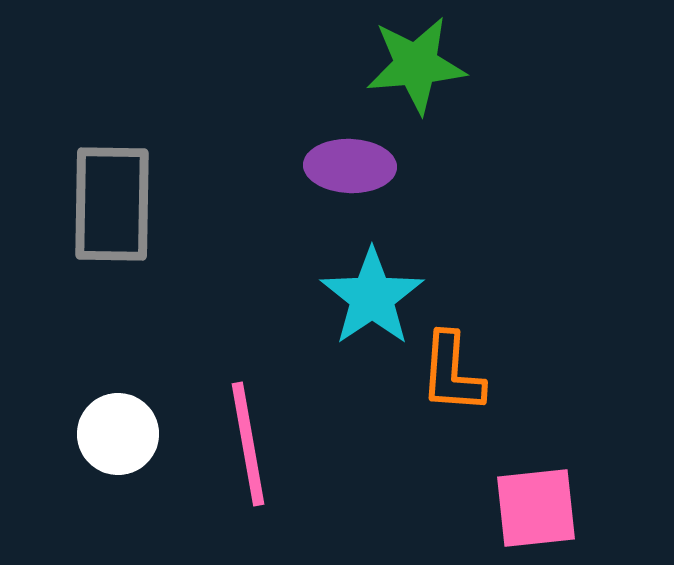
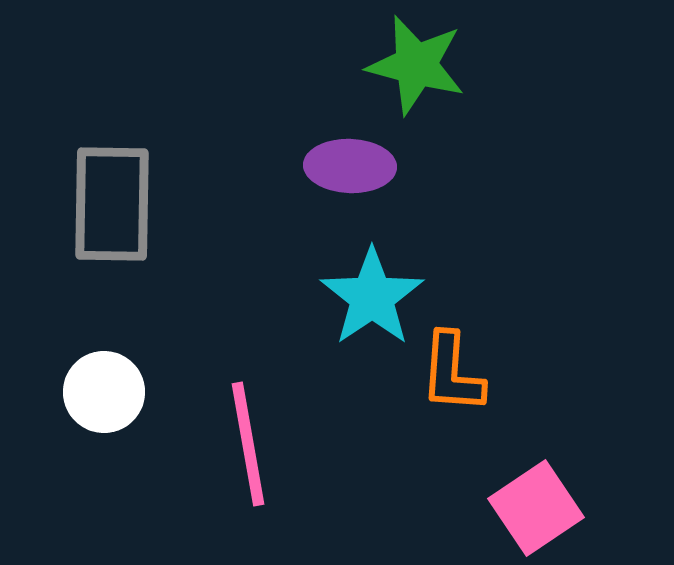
green star: rotated 20 degrees clockwise
white circle: moved 14 px left, 42 px up
pink square: rotated 28 degrees counterclockwise
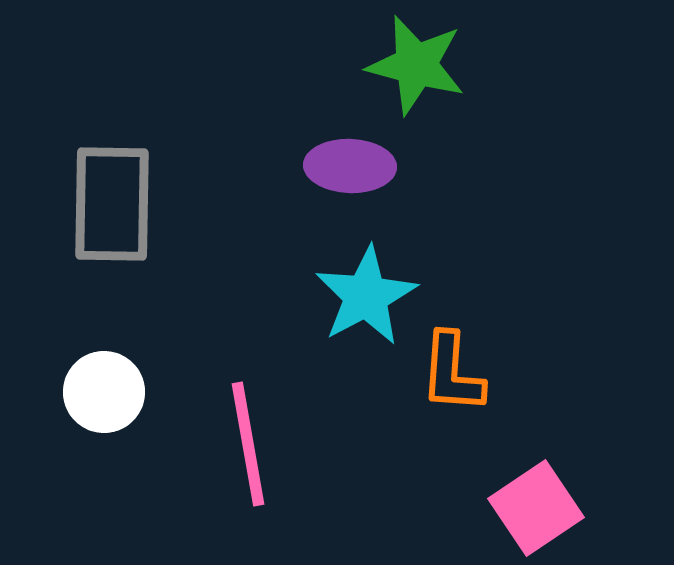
cyan star: moved 6 px left, 1 px up; rotated 6 degrees clockwise
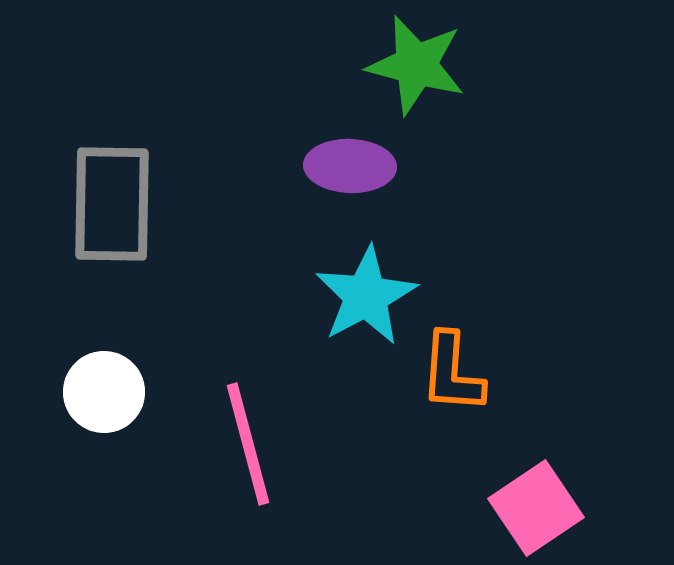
pink line: rotated 5 degrees counterclockwise
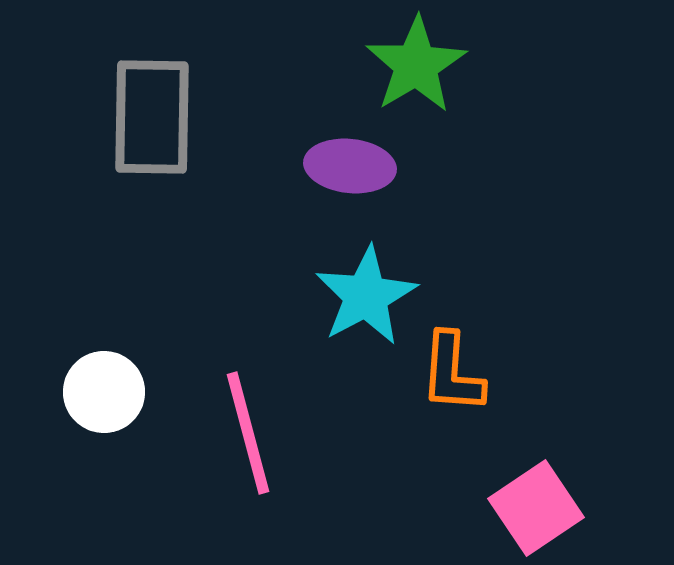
green star: rotated 26 degrees clockwise
purple ellipse: rotated 4 degrees clockwise
gray rectangle: moved 40 px right, 87 px up
pink line: moved 11 px up
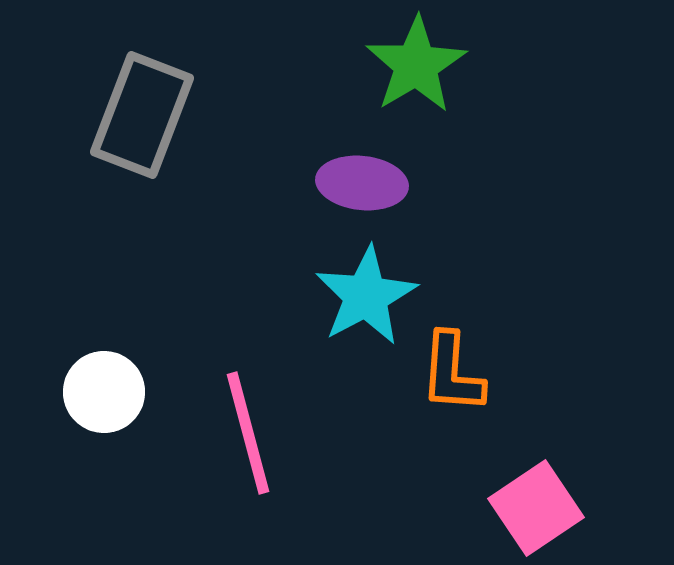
gray rectangle: moved 10 px left, 2 px up; rotated 20 degrees clockwise
purple ellipse: moved 12 px right, 17 px down
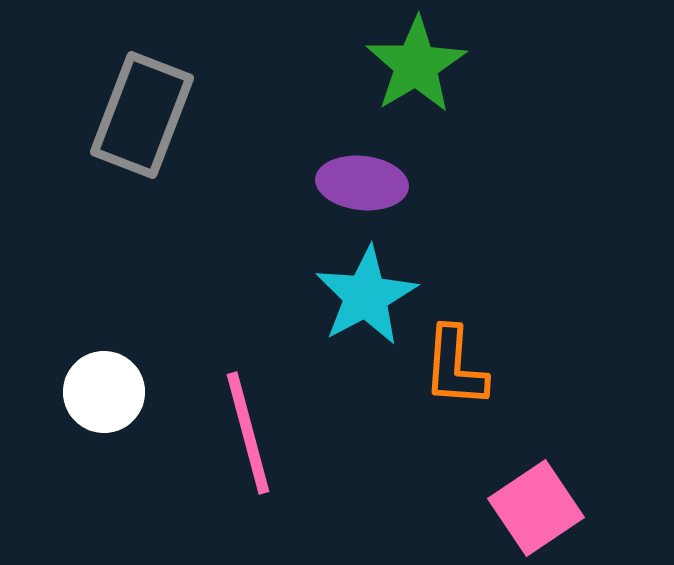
orange L-shape: moved 3 px right, 6 px up
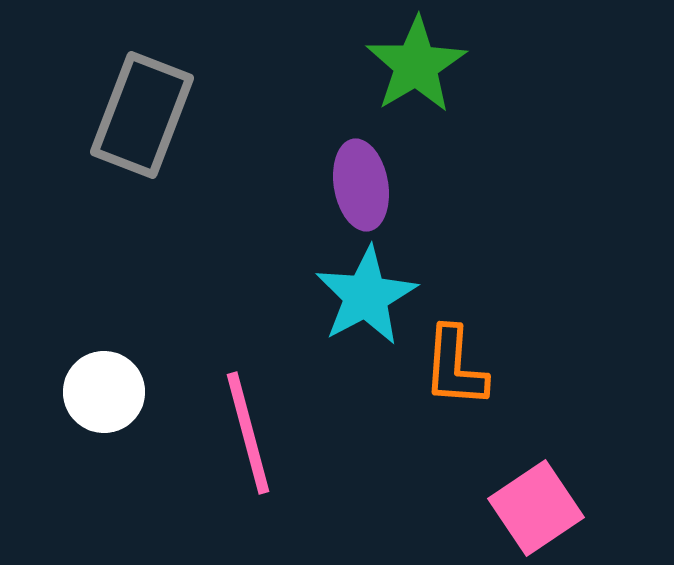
purple ellipse: moved 1 px left, 2 px down; rotated 74 degrees clockwise
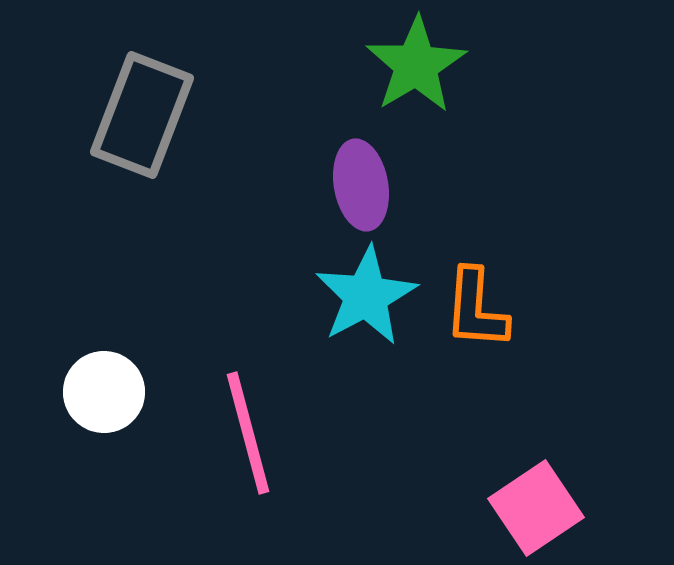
orange L-shape: moved 21 px right, 58 px up
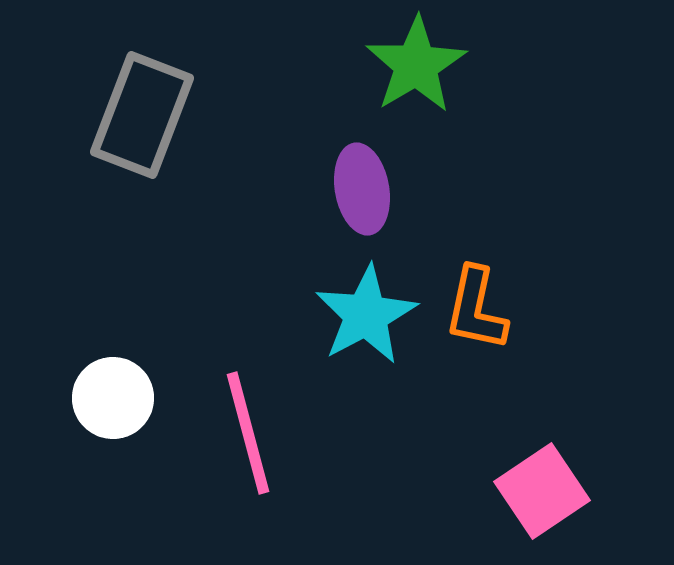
purple ellipse: moved 1 px right, 4 px down
cyan star: moved 19 px down
orange L-shape: rotated 8 degrees clockwise
white circle: moved 9 px right, 6 px down
pink square: moved 6 px right, 17 px up
